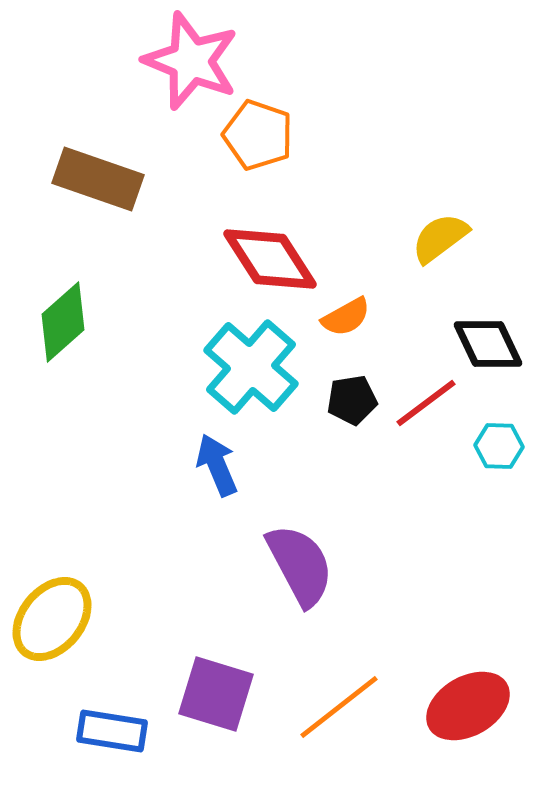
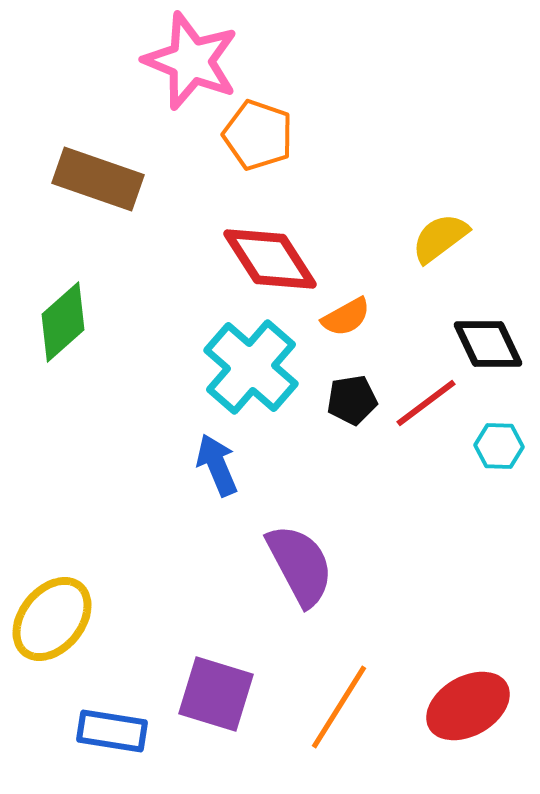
orange line: rotated 20 degrees counterclockwise
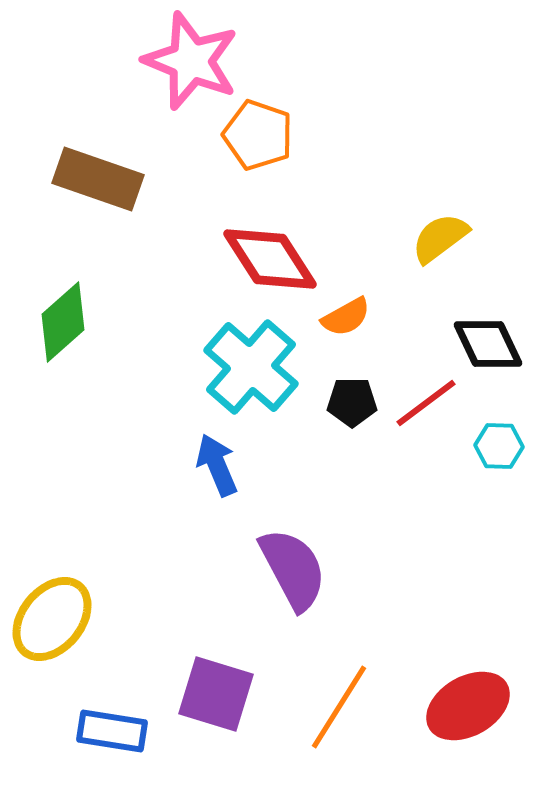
black pentagon: moved 2 px down; rotated 9 degrees clockwise
purple semicircle: moved 7 px left, 4 px down
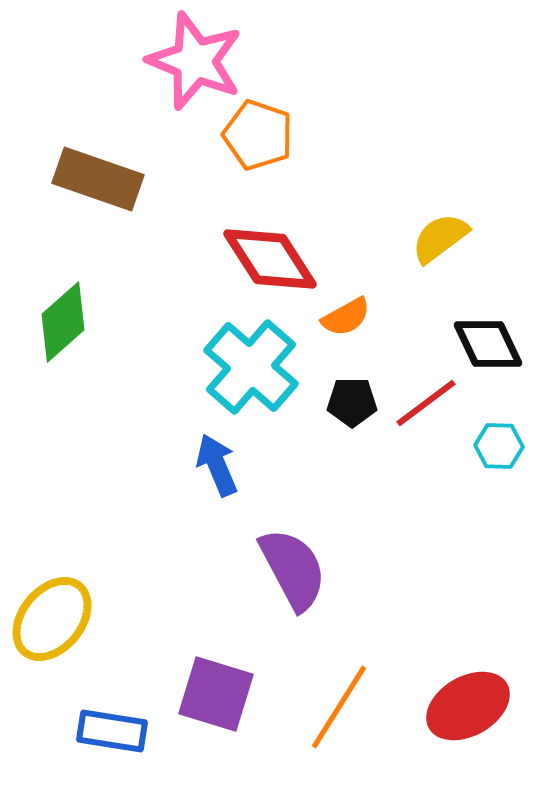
pink star: moved 4 px right
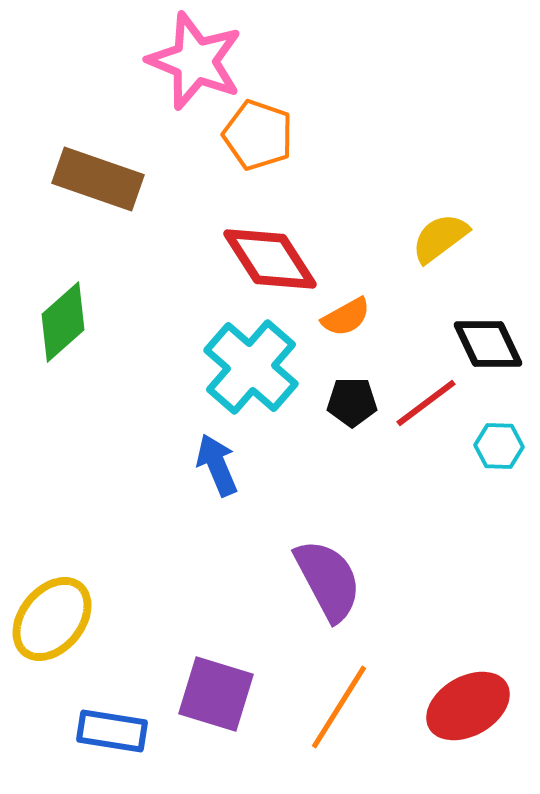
purple semicircle: moved 35 px right, 11 px down
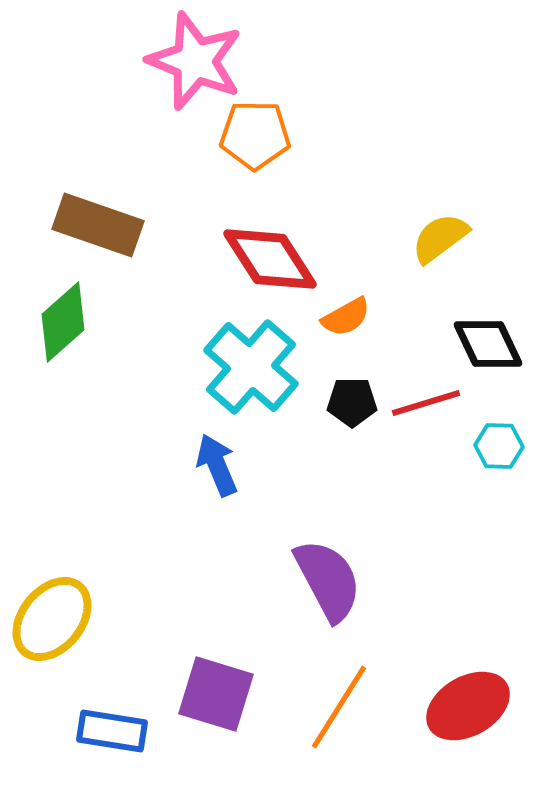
orange pentagon: moved 3 px left; rotated 18 degrees counterclockwise
brown rectangle: moved 46 px down
red line: rotated 20 degrees clockwise
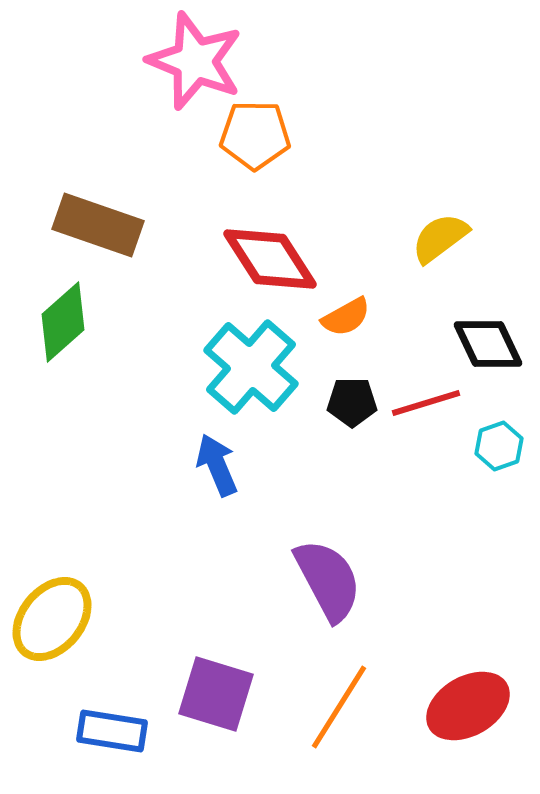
cyan hexagon: rotated 21 degrees counterclockwise
